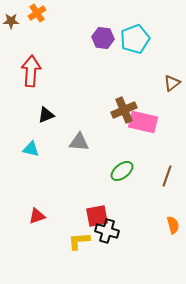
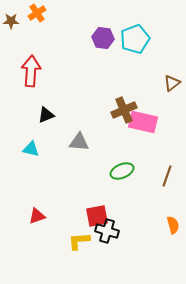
green ellipse: rotated 15 degrees clockwise
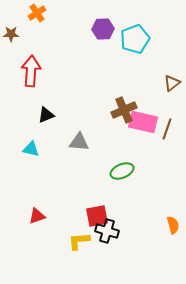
brown star: moved 13 px down
purple hexagon: moved 9 px up; rotated 10 degrees counterclockwise
brown line: moved 47 px up
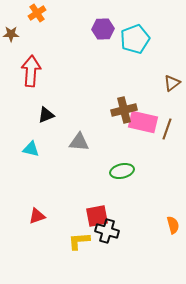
brown cross: rotated 10 degrees clockwise
green ellipse: rotated 10 degrees clockwise
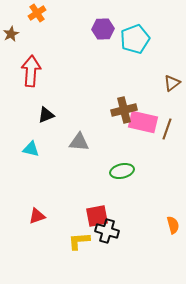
brown star: rotated 28 degrees counterclockwise
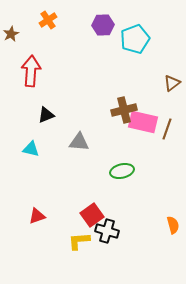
orange cross: moved 11 px right, 7 px down
purple hexagon: moved 4 px up
red square: moved 5 px left, 1 px up; rotated 25 degrees counterclockwise
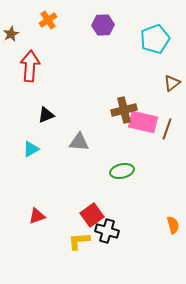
cyan pentagon: moved 20 px right
red arrow: moved 1 px left, 5 px up
cyan triangle: rotated 42 degrees counterclockwise
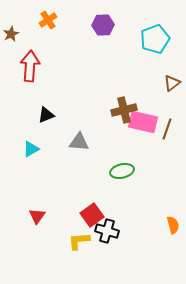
red triangle: rotated 36 degrees counterclockwise
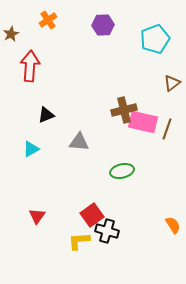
orange semicircle: rotated 18 degrees counterclockwise
